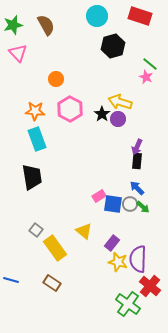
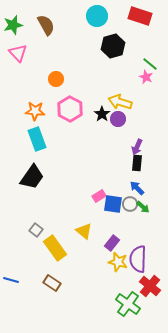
black rectangle: moved 2 px down
black trapezoid: rotated 44 degrees clockwise
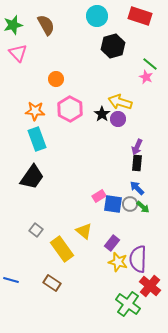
yellow rectangle: moved 7 px right, 1 px down
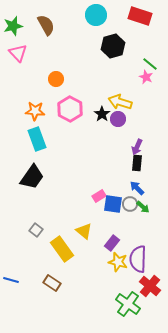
cyan circle: moved 1 px left, 1 px up
green star: moved 1 px down
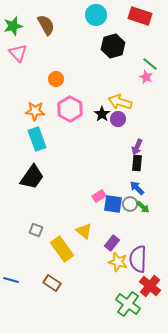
gray square: rotated 16 degrees counterclockwise
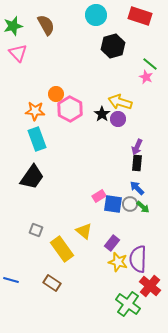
orange circle: moved 15 px down
